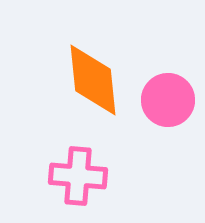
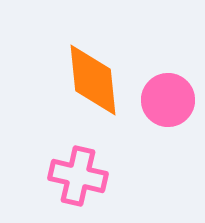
pink cross: rotated 8 degrees clockwise
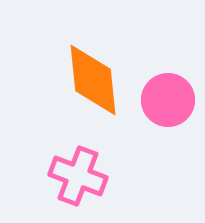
pink cross: rotated 8 degrees clockwise
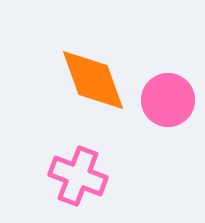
orange diamond: rotated 14 degrees counterclockwise
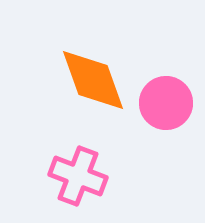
pink circle: moved 2 px left, 3 px down
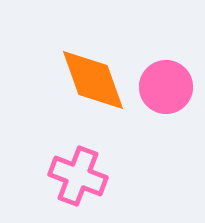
pink circle: moved 16 px up
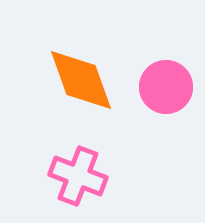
orange diamond: moved 12 px left
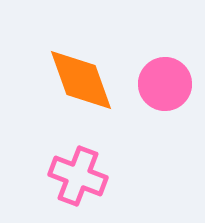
pink circle: moved 1 px left, 3 px up
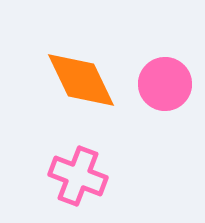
orange diamond: rotated 6 degrees counterclockwise
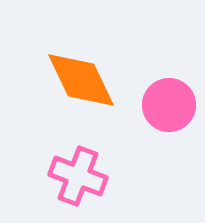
pink circle: moved 4 px right, 21 px down
